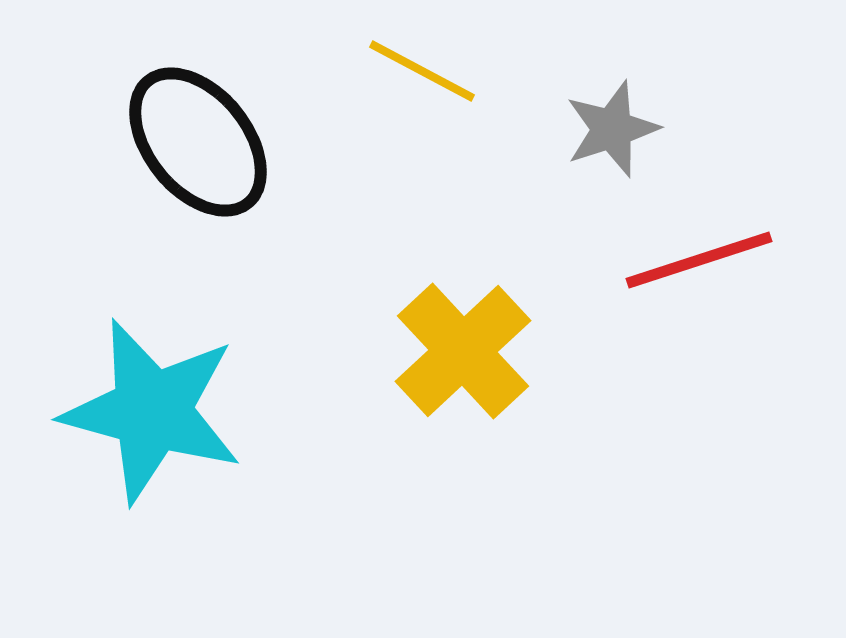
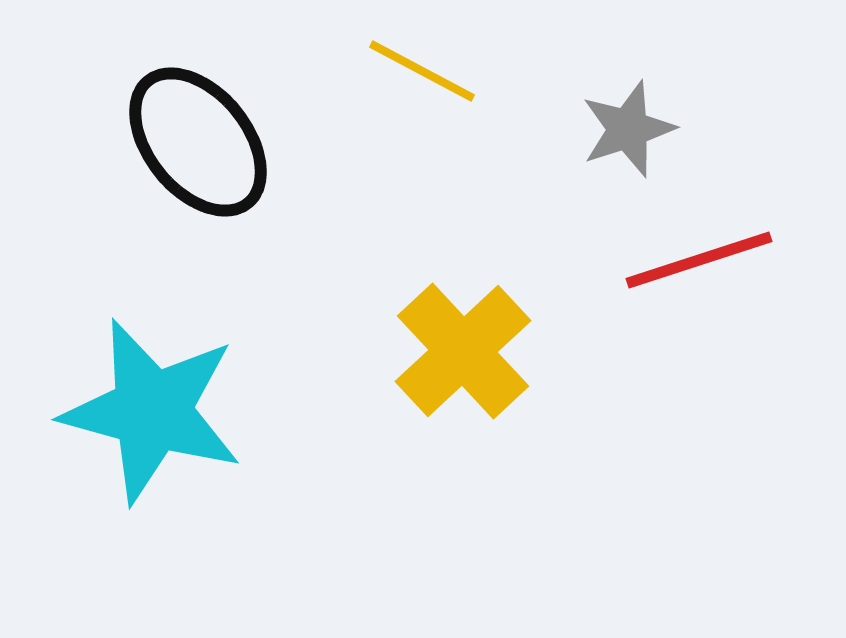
gray star: moved 16 px right
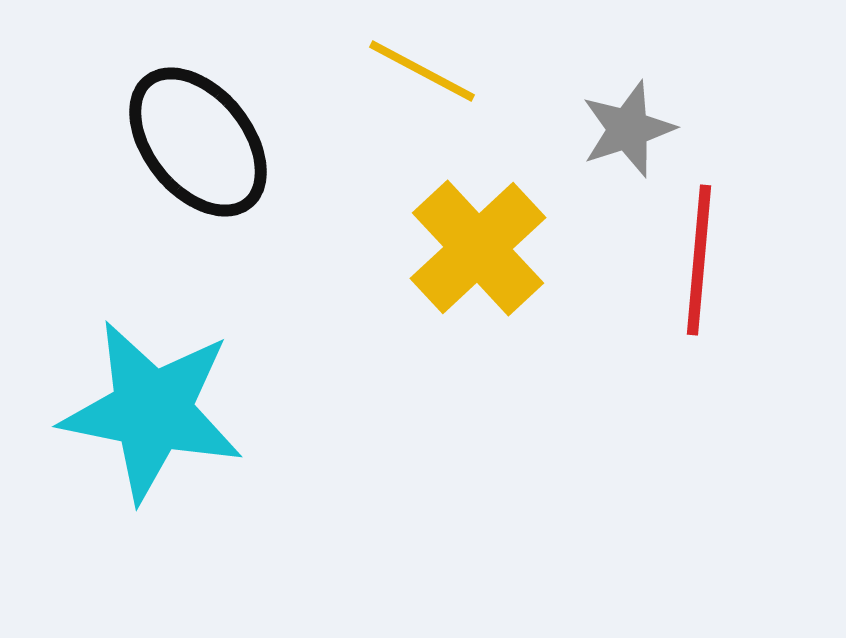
red line: rotated 67 degrees counterclockwise
yellow cross: moved 15 px right, 103 px up
cyan star: rotated 4 degrees counterclockwise
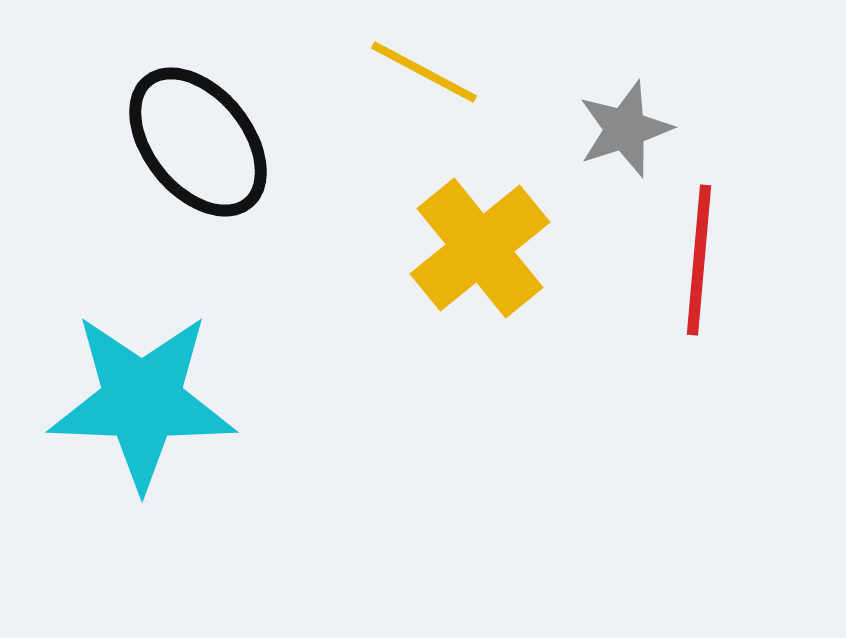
yellow line: moved 2 px right, 1 px down
gray star: moved 3 px left
yellow cross: moved 2 px right; rotated 4 degrees clockwise
cyan star: moved 10 px left, 10 px up; rotated 9 degrees counterclockwise
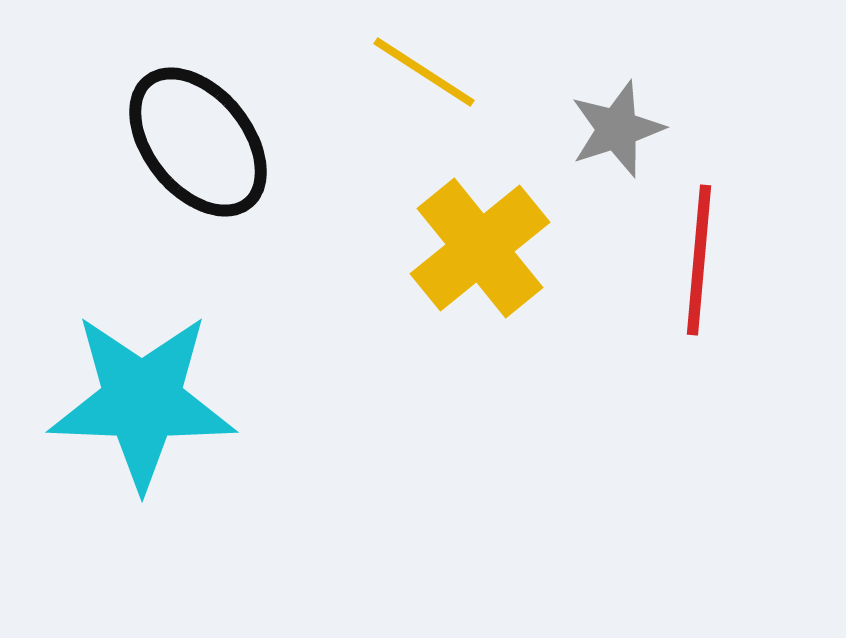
yellow line: rotated 5 degrees clockwise
gray star: moved 8 px left
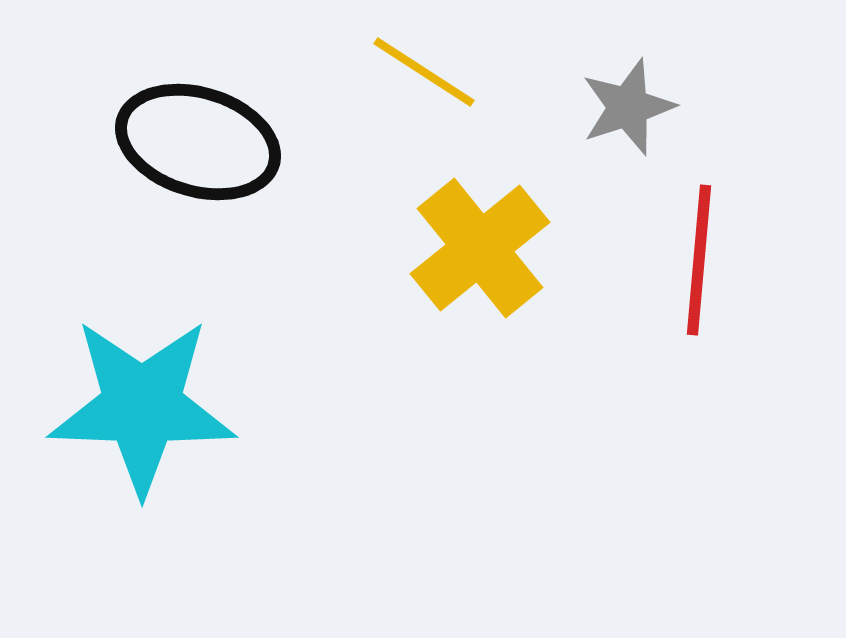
gray star: moved 11 px right, 22 px up
black ellipse: rotated 34 degrees counterclockwise
cyan star: moved 5 px down
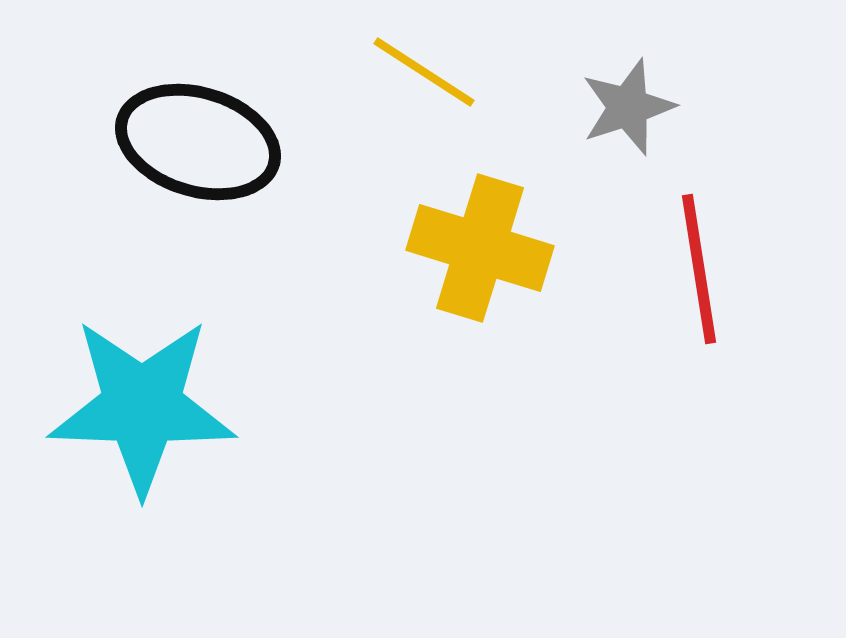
yellow cross: rotated 34 degrees counterclockwise
red line: moved 9 px down; rotated 14 degrees counterclockwise
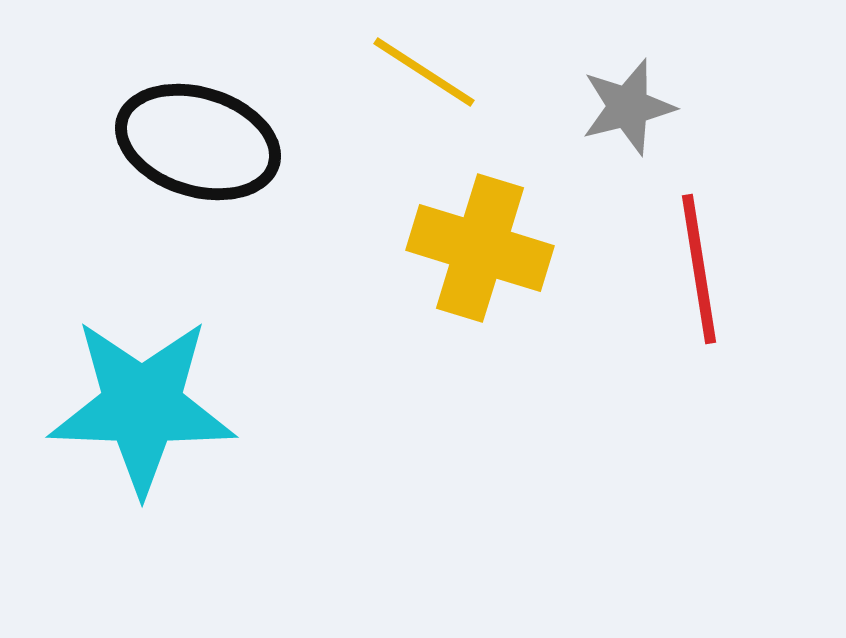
gray star: rotated 4 degrees clockwise
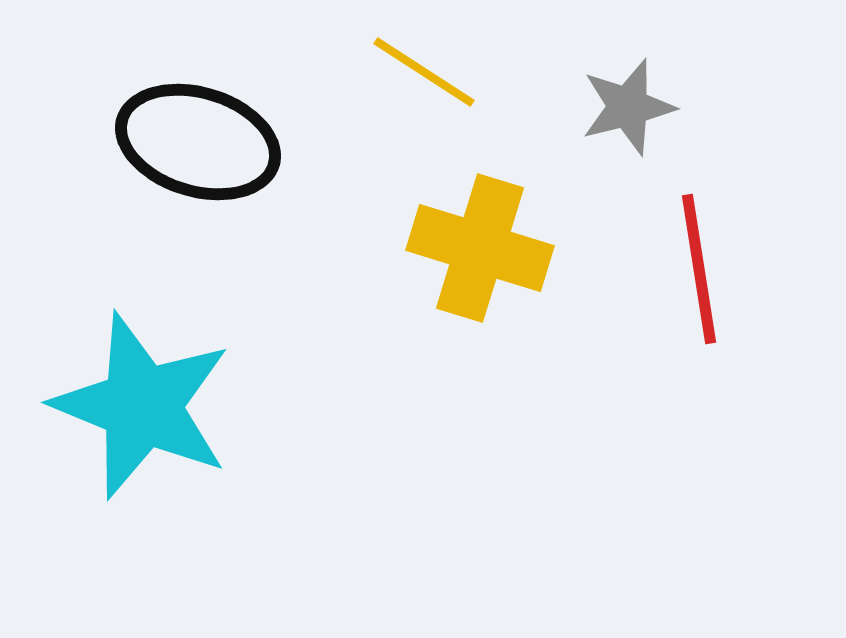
cyan star: rotated 20 degrees clockwise
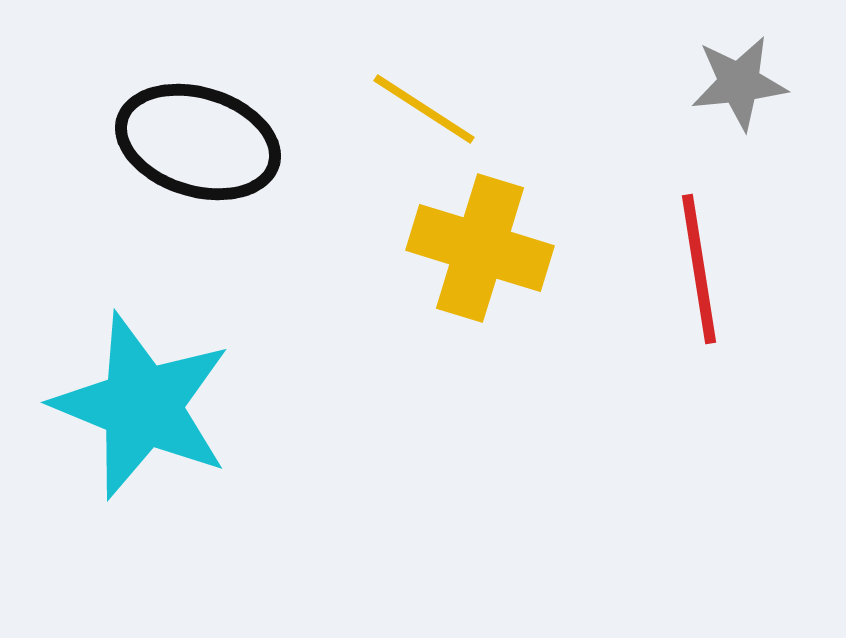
yellow line: moved 37 px down
gray star: moved 111 px right, 24 px up; rotated 8 degrees clockwise
